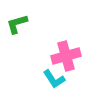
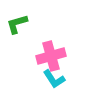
pink cross: moved 15 px left
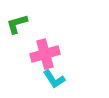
pink cross: moved 6 px left, 2 px up
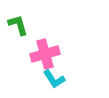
green L-shape: moved 1 px right, 1 px down; rotated 90 degrees clockwise
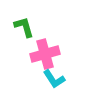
green L-shape: moved 6 px right, 2 px down
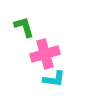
cyan L-shape: rotated 50 degrees counterclockwise
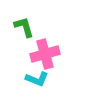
cyan L-shape: moved 17 px left; rotated 15 degrees clockwise
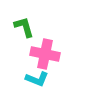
pink cross: rotated 28 degrees clockwise
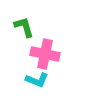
cyan L-shape: moved 1 px down
